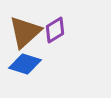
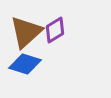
brown triangle: moved 1 px right
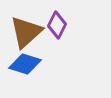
purple diamond: moved 2 px right, 5 px up; rotated 32 degrees counterclockwise
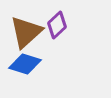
purple diamond: rotated 20 degrees clockwise
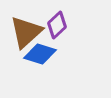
blue diamond: moved 15 px right, 10 px up
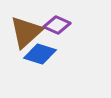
purple diamond: rotated 68 degrees clockwise
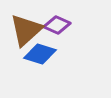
brown triangle: moved 2 px up
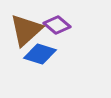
purple diamond: rotated 16 degrees clockwise
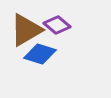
brown triangle: rotated 12 degrees clockwise
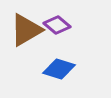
blue diamond: moved 19 px right, 15 px down
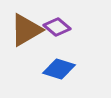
purple diamond: moved 2 px down
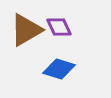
purple diamond: moved 2 px right; rotated 24 degrees clockwise
